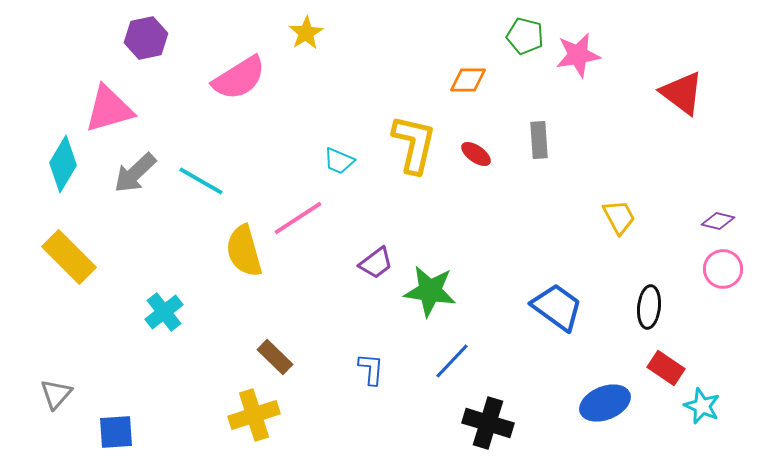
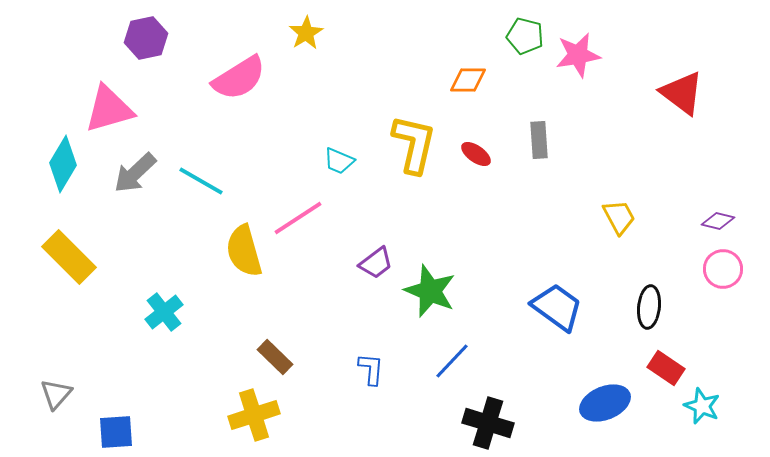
green star: rotated 14 degrees clockwise
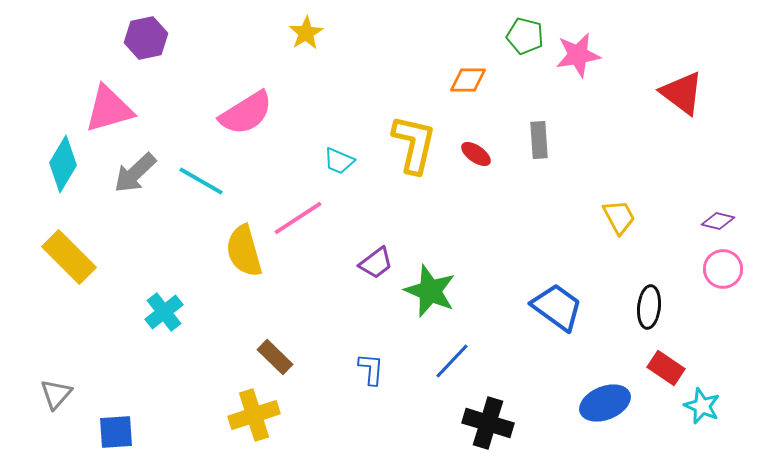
pink semicircle: moved 7 px right, 35 px down
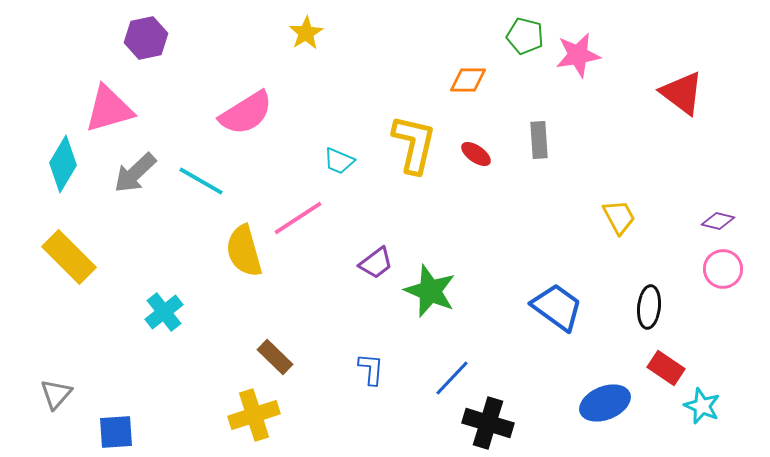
blue line: moved 17 px down
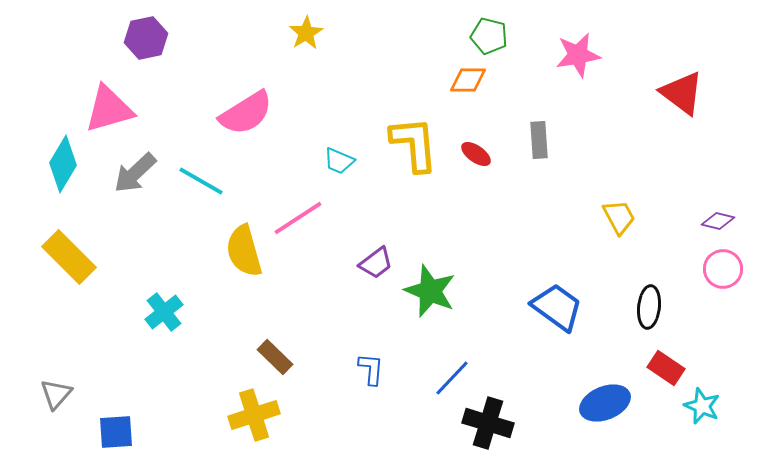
green pentagon: moved 36 px left
yellow L-shape: rotated 18 degrees counterclockwise
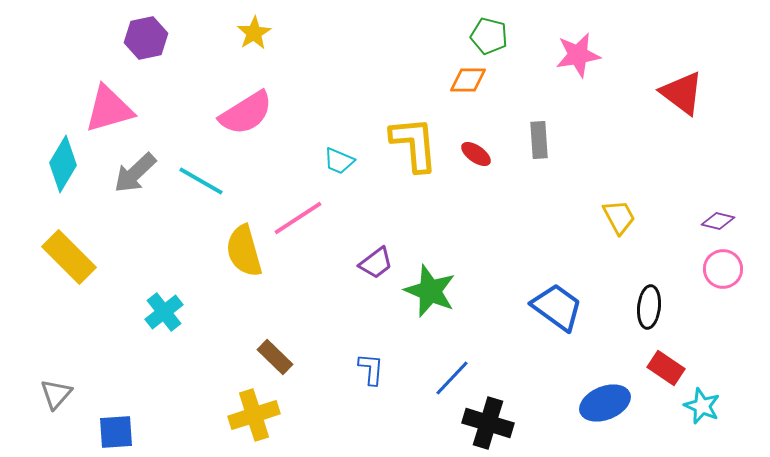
yellow star: moved 52 px left
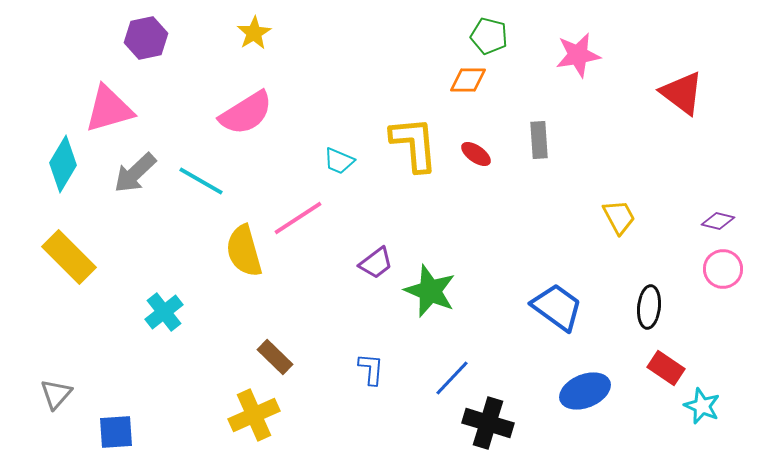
blue ellipse: moved 20 px left, 12 px up
yellow cross: rotated 6 degrees counterclockwise
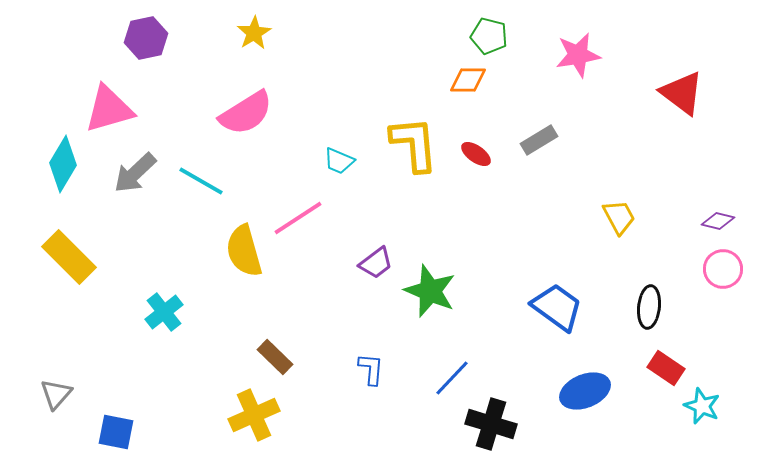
gray rectangle: rotated 63 degrees clockwise
black cross: moved 3 px right, 1 px down
blue square: rotated 15 degrees clockwise
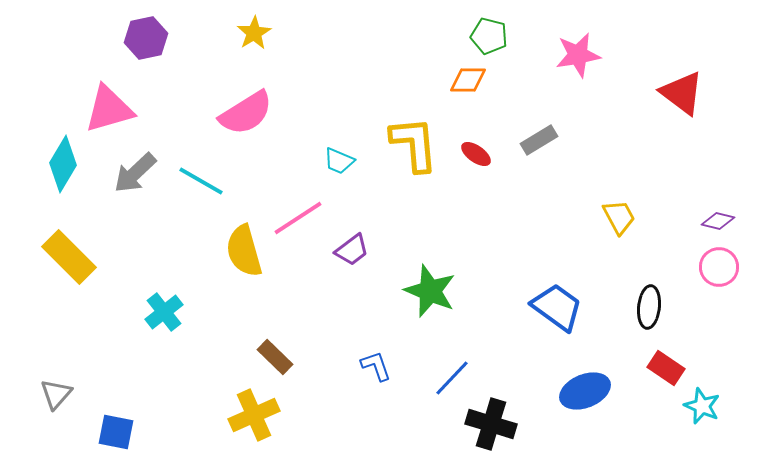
purple trapezoid: moved 24 px left, 13 px up
pink circle: moved 4 px left, 2 px up
blue L-shape: moved 5 px right, 3 px up; rotated 24 degrees counterclockwise
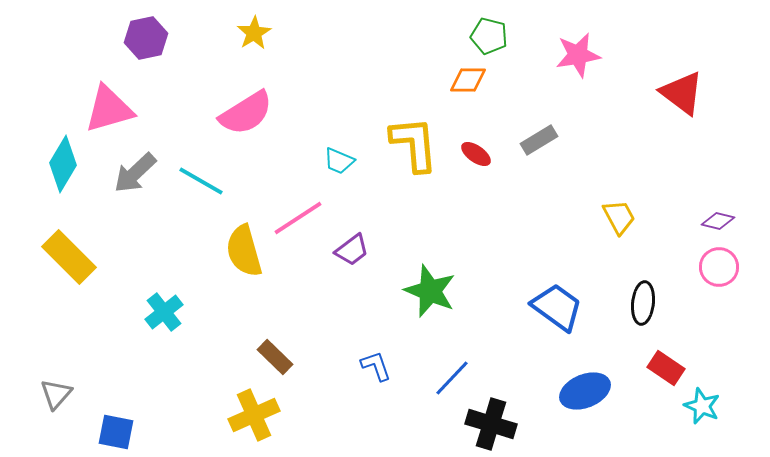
black ellipse: moved 6 px left, 4 px up
